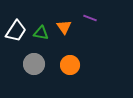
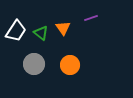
purple line: moved 1 px right; rotated 40 degrees counterclockwise
orange triangle: moved 1 px left, 1 px down
green triangle: rotated 28 degrees clockwise
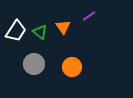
purple line: moved 2 px left, 2 px up; rotated 16 degrees counterclockwise
orange triangle: moved 1 px up
green triangle: moved 1 px left, 1 px up
orange circle: moved 2 px right, 2 px down
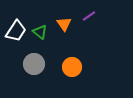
orange triangle: moved 1 px right, 3 px up
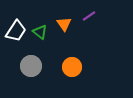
gray circle: moved 3 px left, 2 px down
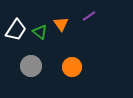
orange triangle: moved 3 px left
white trapezoid: moved 1 px up
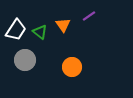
orange triangle: moved 2 px right, 1 px down
gray circle: moved 6 px left, 6 px up
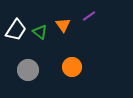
gray circle: moved 3 px right, 10 px down
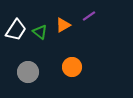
orange triangle: rotated 35 degrees clockwise
gray circle: moved 2 px down
